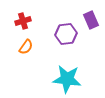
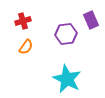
cyan star: rotated 20 degrees clockwise
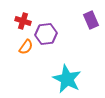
red cross: rotated 35 degrees clockwise
purple hexagon: moved 20 px left
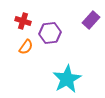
purple rectangle: rotated 66 degrees clockwise
purple hexagon: moved 4 px right, 1 px up
cyan star: rotated 16 degrees clockwise
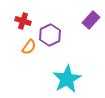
purple hexagon: moved 2 px down; rotated 20 degrees counterclockwise
orange semicircle: moved 3 px right
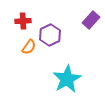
red cross: rotated 21 degrees counterclockwise
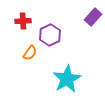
purple rectangle: moved 2 px right, 3 px up
orange semicircle: moved 1 px right, 6 px down
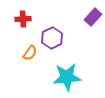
red cross: moved 2 px up
purple hexagon: moved 2 px right, 3 px down
cyan star: moved 2 px up; rotated 24 degrees clockwise
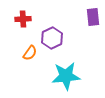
purple rectangle: rotated 48 degrees counterclockwise
cyan star: moved 1 px left, 1 px up
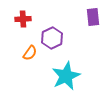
cyan star: rotated 20 degrees counterclockwise
